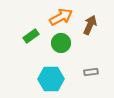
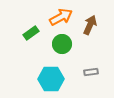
green rectangle: moved 3 px up
green circle: moved 1 px right, 1 px down
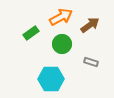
brown arrow: rotated 30 degrees clockwise
gray rectangle: moved 10 px up; rotated 24 degrees clockwise
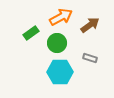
green circle: moved 5 px left, 1 px up
gray rectangle: moved 1 px left, 4 px up
cyan hexagon: moved 9 px right, 7 px up
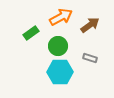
green circle: moved 1 px right, 3 px down
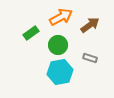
green circle: moved 1 px up
cyan hexagon: rotated 10 degrees counterclockwise
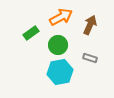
brown arrow: rotated 30 degrees counterclockwise
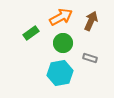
brown arrow: moved 1 px right, 4 px up
green circle: moved 5 px right, 2 px up
cyan hexagon: moved 1 px down
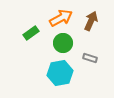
orange arrow: moved 1 px down
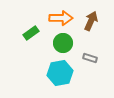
orange arrow: rotated 30 degrees clockwise
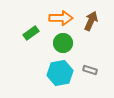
gray rectangle: moved 12 px down
